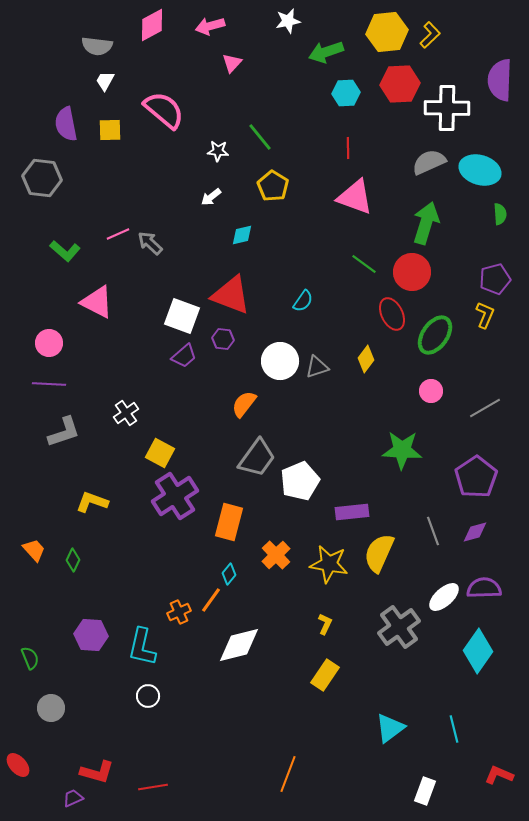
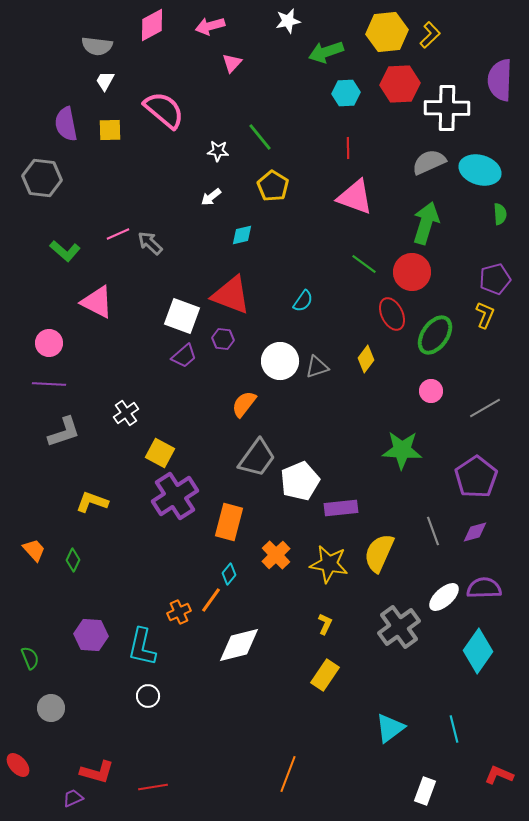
purple rectangle at (352, 512): moved 11 px left, 4 px up
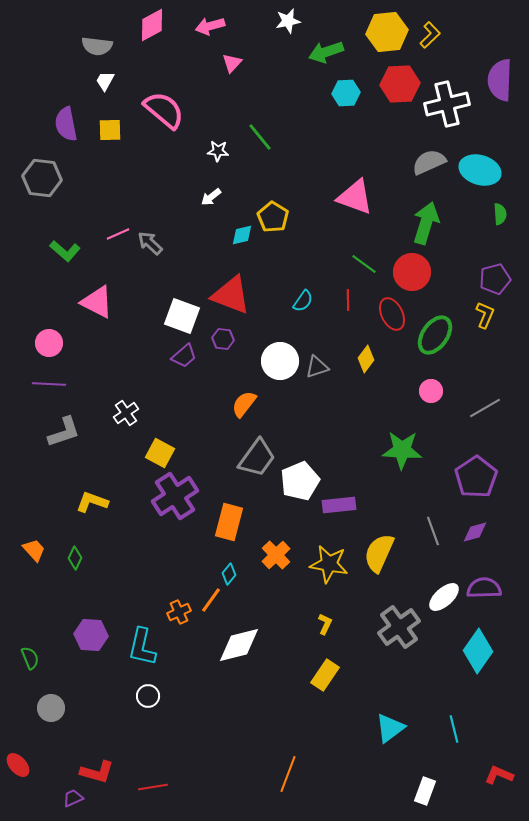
white cross at (447, 108): moved 4 px up; rotated 15 degrees counterclockwise
red line at (348, 148): moved 152 px down
yellow pentagon at (273, 186): moved 31 px down
purple rectangle at (341, 508): moved 2 px left, 3 px up
green diamond at (73, 560): moved 2 px right, 2 px up
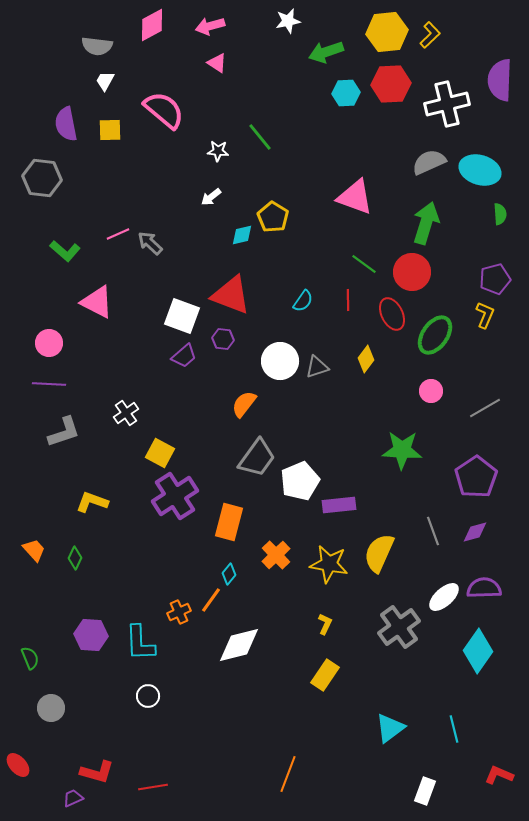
pink triangle at (232, 63): moved 15 px left; rotated 40 degrees counterclockwise
red hexagon at (400, 84): moved 9 px left
cyan L-shape at (142, 647): moved 2 px left, 4 px up; rotated 15 degrees counterclockwise
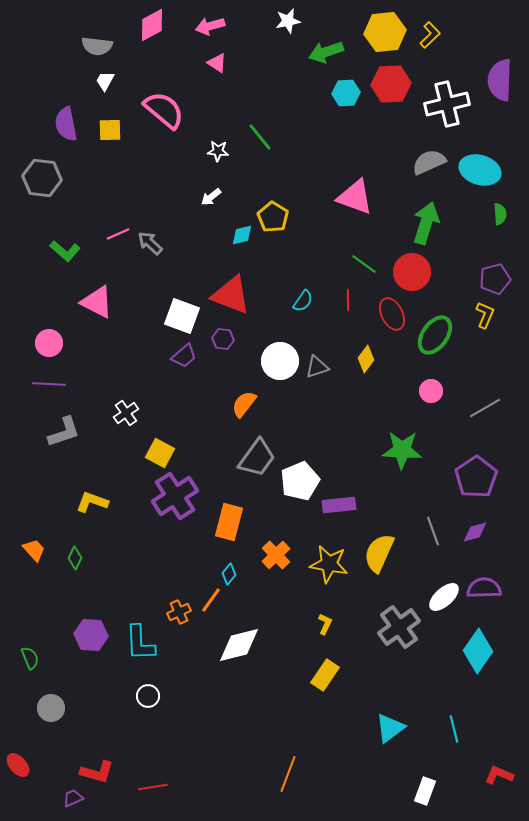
yellow hexagon at (387, 32): moved 2 px left
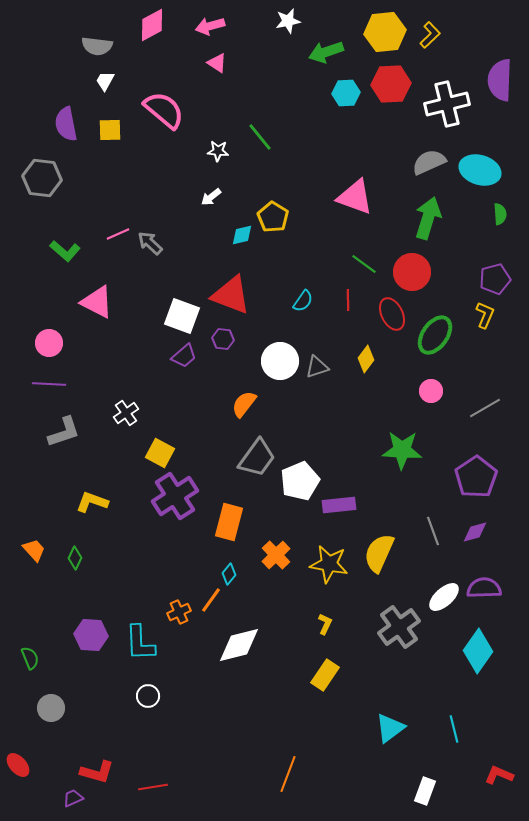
green arrow at (426, 223): moved 2 px right, 5 px up
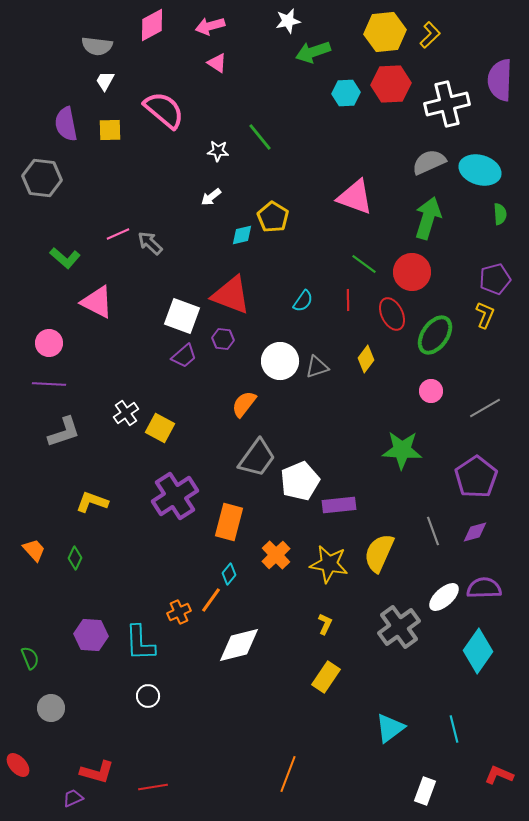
green arrow at (326, 52): moved 13 px left
green L-shape at (65, 251): moved 7 px down
yellow square at (160, 453): moved 25 px up
yellow rectangle at (325, 675): moved 1 px right, 2 px down
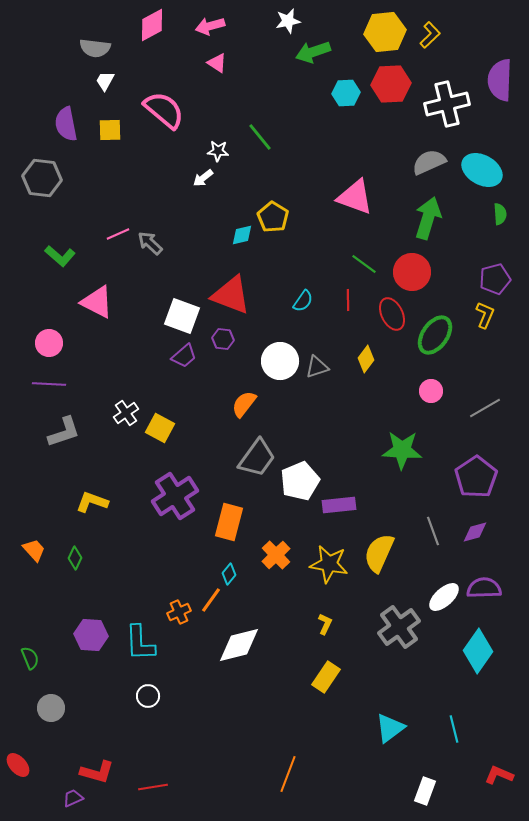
gray semicircle at (97, 46): moved 2 px left, 2 px down
cyan ellipse at (480, 170): moved 2 px right; rotated 12 degrees clockwise
white arrow at (211, 197): moved 8 px left, 19 px up
green L-shape at (65, 258): moved 5 px left, 2 px up
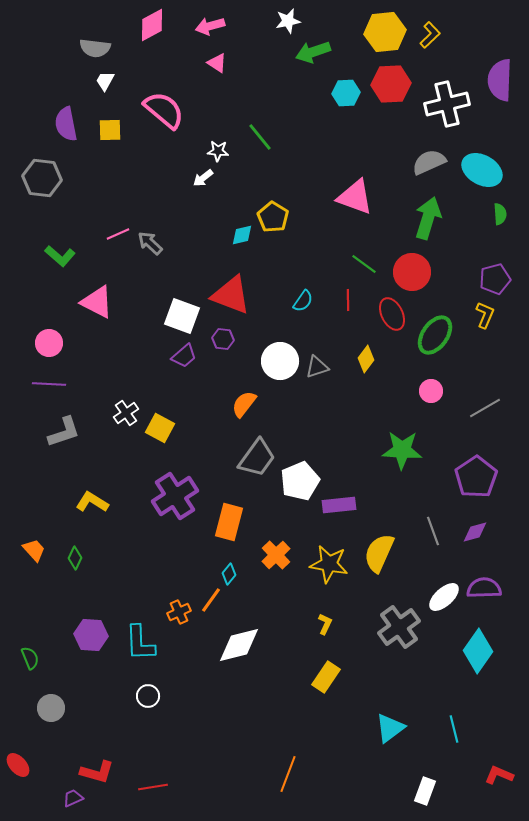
yellow L-shape at (92, 502): rotated 12 degrees clockwise
